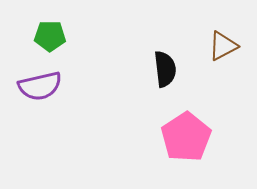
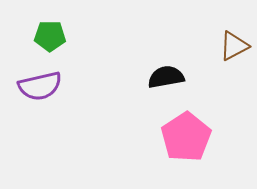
brown triangle: moved 11 px right
black semicircle: moved 1 px right, 8 px down; rotated 93 degrees counterclockwise
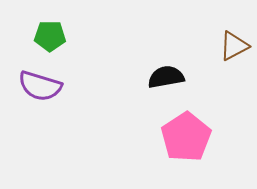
purple semicircle: rotated 30 degrees clockwise
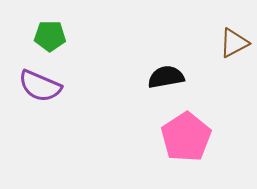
brown triangle: moved 3 px up
purple semicircle: rotated 6 degrees clockwise
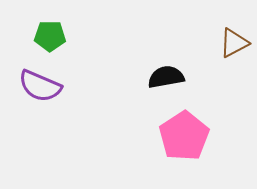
pink pentagon: moved 2 px left, 1 px up
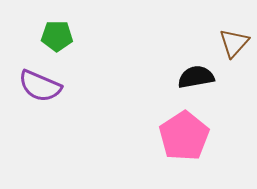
green pentagon: moved 7 px right
brown triangle: rotated 20 degrees counterclockwise
black semicircle: moved 30 px right
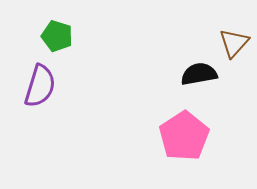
green pentagon: rotated 16 degrees clockwise
black semicircle: moved 3 px right, 3 px up
purple semicircle: rotated 96 degrees counterclockwise
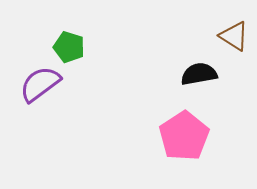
green pentagon: moved 12 px right, 11 px down
brown triangle: moved 7 px up; rotated 40 degrees counterclockwise
purple semicircle: moved 2 px up; rotated 144 degrees counterclockwise
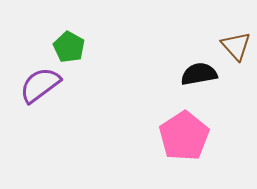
brown triangle: moved 2 px right, 10 px down; rotated 16 degrees clockwise
green pentagon: rotated 12 degrees clockwise
purple semicircle: moved 1 px down
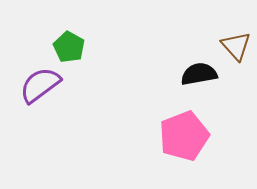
pink pentagon: rotated 12 degrees clockwise
